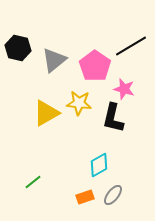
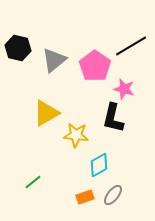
yellow star: moved 3 px left, 32 px down
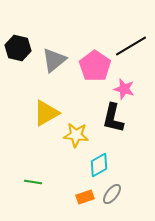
green line: rotated 48 degrees clockwise
gray ellipse: moved 1 px left, 1 px up
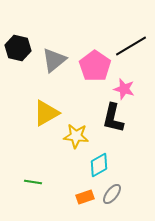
yellow star: moved 1 px down
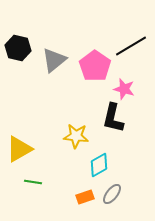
yellow triangle: moved 27 px left, 36 px down
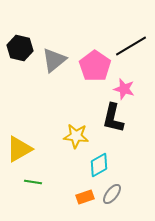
black hexagon: moved 2 px right
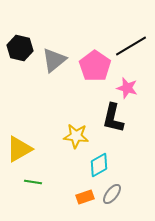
pink star: moved 3 px right, 1 px up
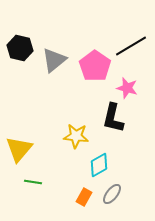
yellow triangle: rotated 20 degrees counterclockwise
orange rectangle: moved 1 px left; rotated 42 degrees counterclockwise
